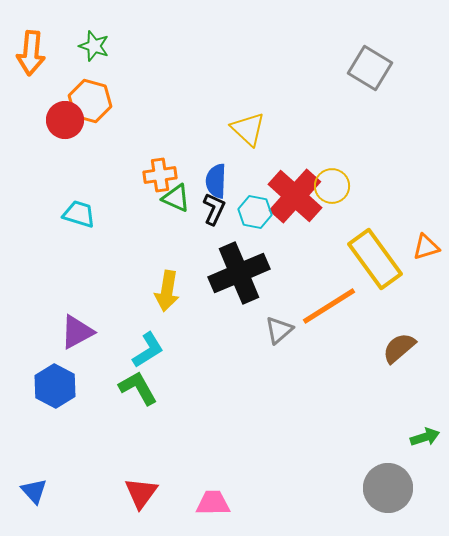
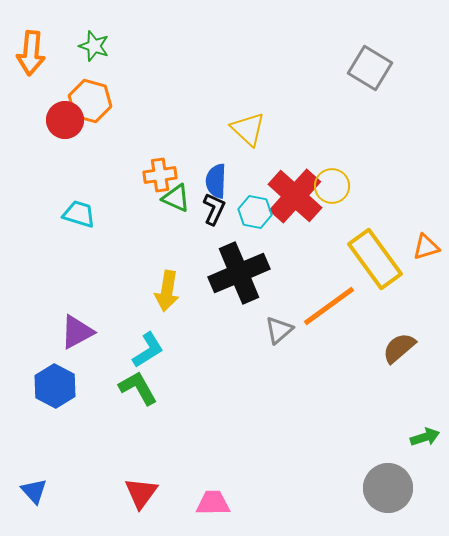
orange line: rotated 4 degrees counterclockwise
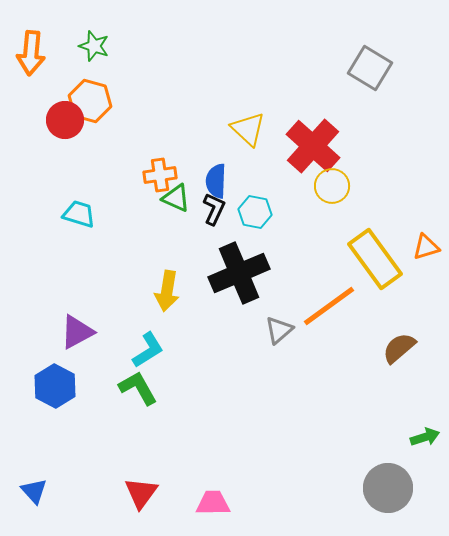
red cross: moved 18 px right, 50 px up
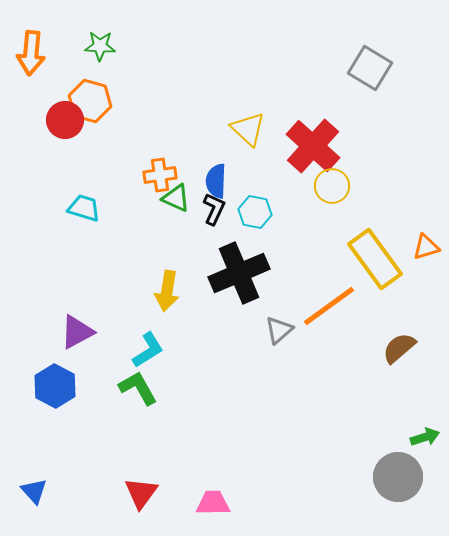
green star: moved 6 px right; rotated 16 degrees counterclockwise
cyan trapezoid: moved 5 px right, 6 px up
gray circle: moved 10 px right, 11 px up
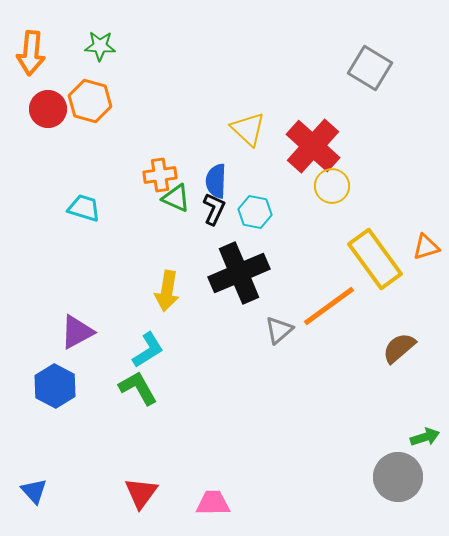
red circle: moved 17 px left, 11 px up
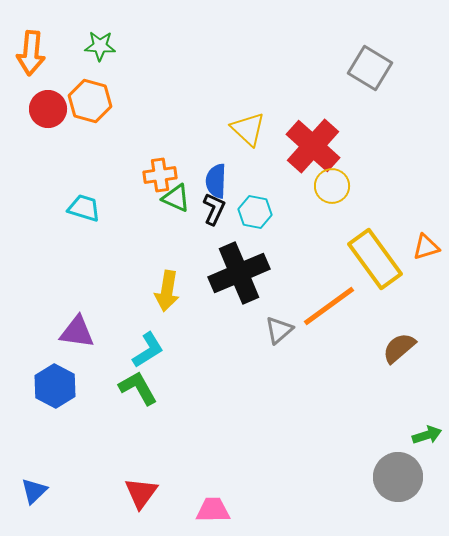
purple triangle: rotated 36 degrees clockwise
green arrow: moved 2 px right, 2 px up
blue triangle: rotated 28 degrees clockwise
pink trapezoid: moved 7 px down
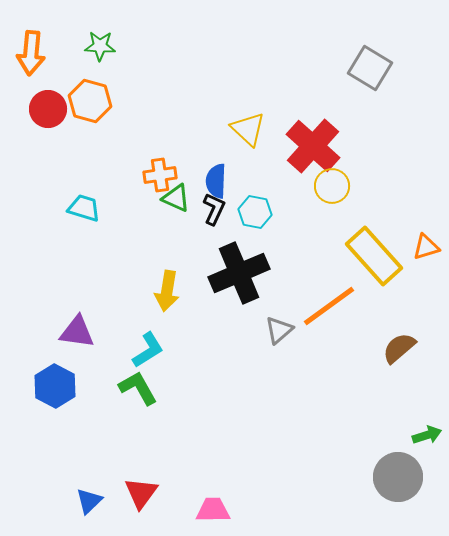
yellow rectangle: moved 1 px left, 3 px up; rotated 6 degrees counterclockwise
blue triangle: moved 55 px right, 10 px down
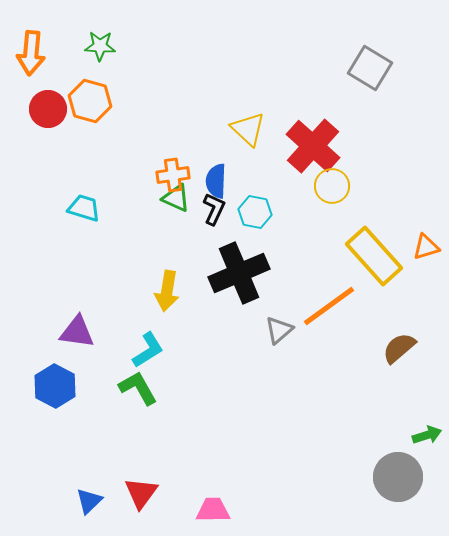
orange cross: moved 13 px right
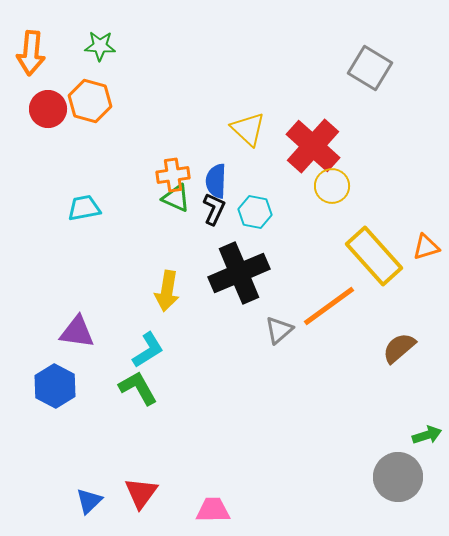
cyan trapezoid: rotated 28 degrees counterclockwise
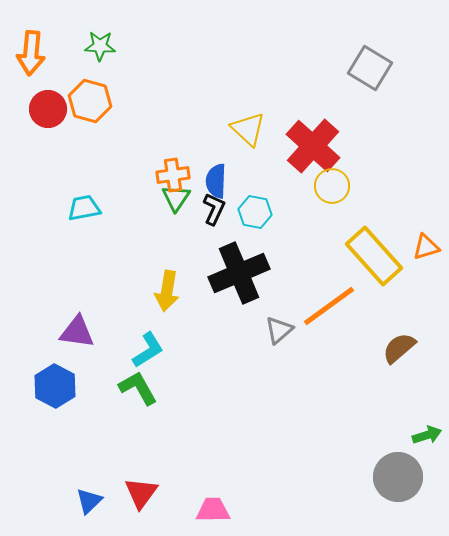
green triangle: rotated 40 degrees clockwise
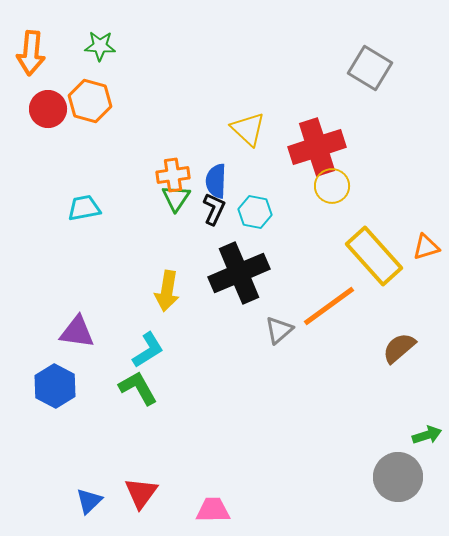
red cross: moved 4 px right, 1 px down; rotated 30 degrees clockwise
